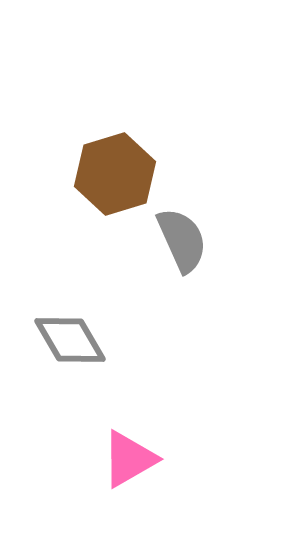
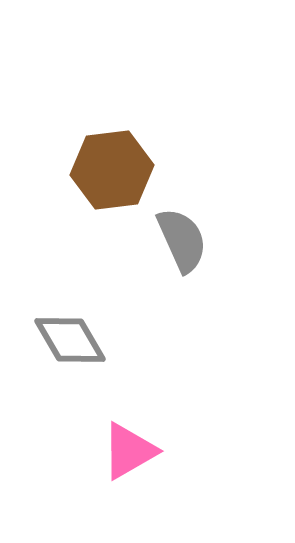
brown hexagon: moved 3 px left, 4 px up; rotated 10 degrees clockwise
pink triangle: moved 8 px up
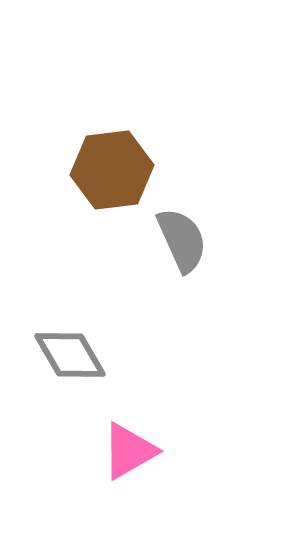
gray diamond: moved 15 px down
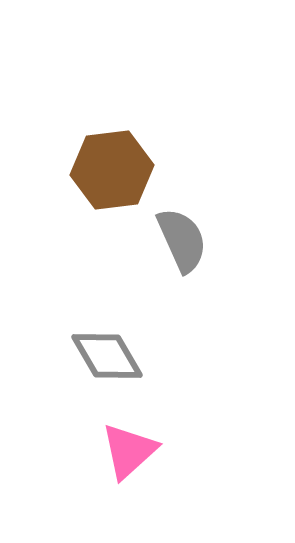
gray diamond: moved 37 px right, 1 px down
pink triangle: rotated 12 degrees counterclockwise
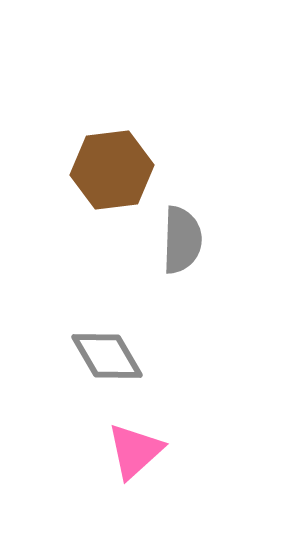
gray semicircle: rotated 26 degrees clockwise
pink triangle: moved 6 px right
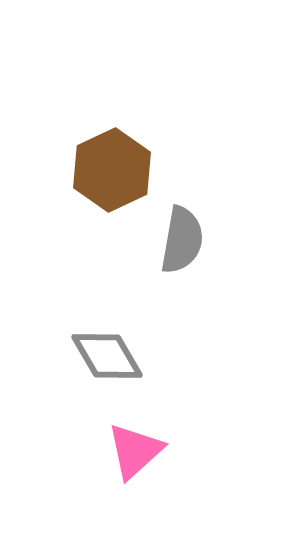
brown hexagon: rotated 18 degrees counterclockwise
gray semicircle: rotated 8 degrees clockwise
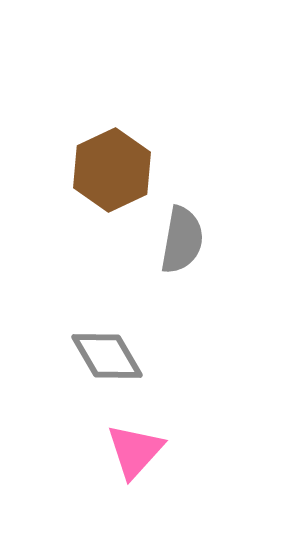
pink triangle: rotated 6 degrees counterclockwise
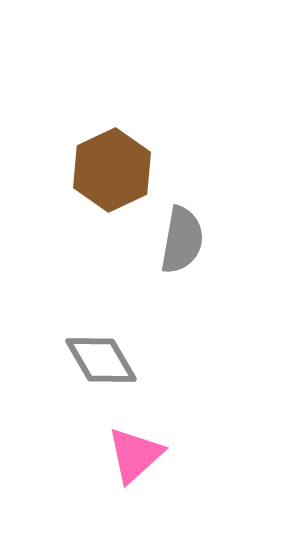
gray diamond: moved 6 px left, 4 px down
pink triangle: moved 4 px down; rotated 6 degrees clockwise
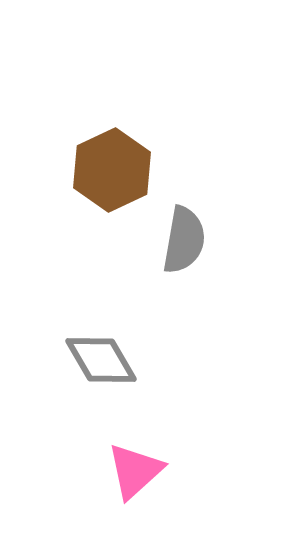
gray semicircle: moved 2 px right
pink triangle: moved 16 px down
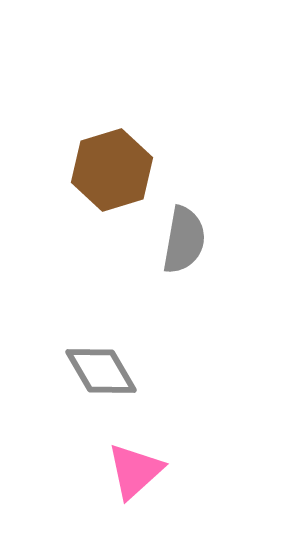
brown hexagon: rotated 8 degrees clockwise
gray diamond: moved 11 px down
